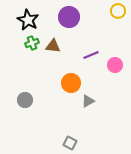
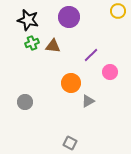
black star: rotated 15 degrees counterclockwise
purple line: rotated 21 degrees counterclockwise
pink circle: moved 5 px left, 7 px down
gray circle: moved 2 px down
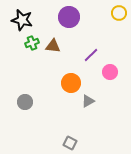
yellow circle: moved 1 px right, 2 px down
black star: moved 6 px left
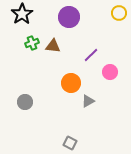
black star: moved 6 px up; rotated 25 degrees clockwise
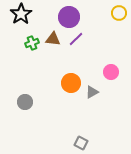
black star: moved 1 px left
brown triangle: moved 7 px up
purple line: moved 15 px left, 16 px up
pink circle: moved 1 px right
gray triangle: moved 4 px right, 9 px up
gray square: moved 11 px right
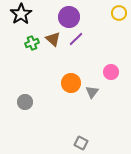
brown triangle: rotated 35 degrees clockwise
gray triangle: rotated 24 degrees counterclockwise
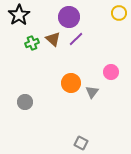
black star: moved 2 px left, 1 px down
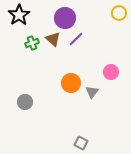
purple circle: moved 4 px left, 1 px down
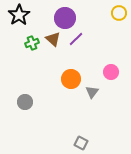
orange circle: moved 4 px up
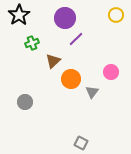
yellow circle: moved 3 px left, 2 px down
brown triangle: moved 22 px down; rotated 35 degrees clockwise
